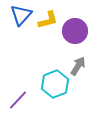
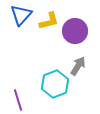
yellow L-shape: moved 1 px right, 1 px down
purple line: rotated 60 degrees counterclockwise
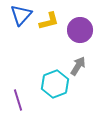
purple circle: moved 5 px right, 1 px up
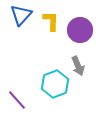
yellow L-shape: moved 2 px right; rotated 75 degrees counterclockwise
gray arrow: rotated 126 degrees clockwise
purple line: moved 1 px left; rotated 25 degrees counterclockwise
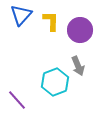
cyan hexagon: moved 2 px up
